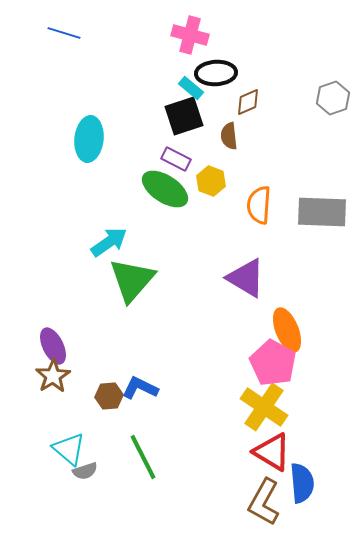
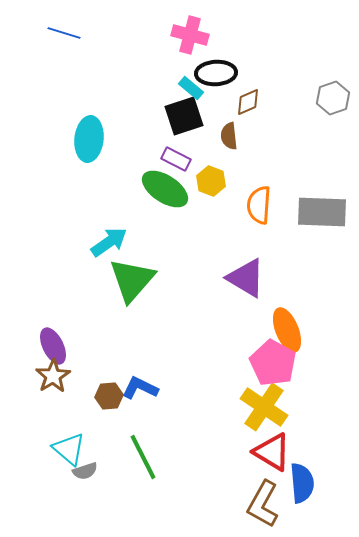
brown L-shape: moved 1 px left, 2 px down
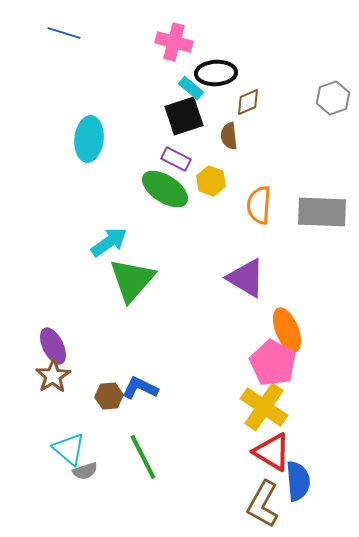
pink cross: moved 16 px left, 7 px down
blue semicircle: moved 4 px left, 2 px up
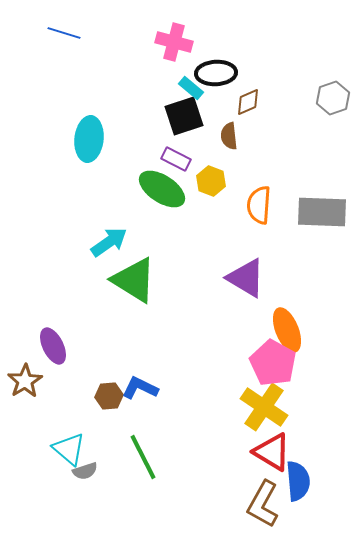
green ellipse: moved 3 px left
green triangle: moved 2 px right; rotated 39 degrees counterclockwise
brown star: moved 28 px left, 5 px down
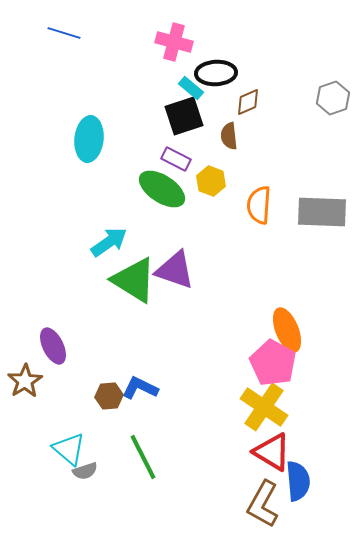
purple triangle: moved 71 px left, 8 px up; rotated 12 degrees counterclockwise
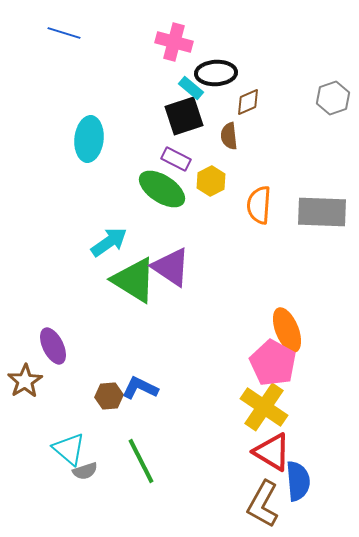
yellow hexagon: rotated 12 degrees clockwise
purple triangle: moved 4 px left, 3 px up; rotated 15 degrees clockwise
green line: moved 2 px left, 4 px down
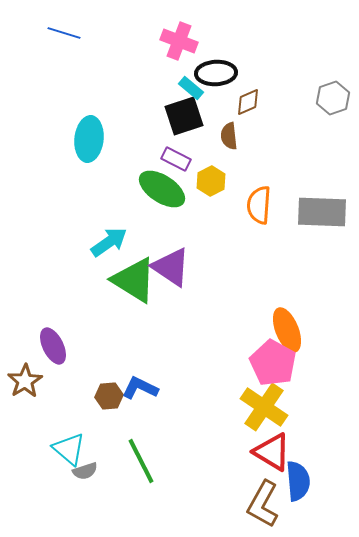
pink cross: moved 5 px right, 1 px up; rotated 6 degrees clockwise
